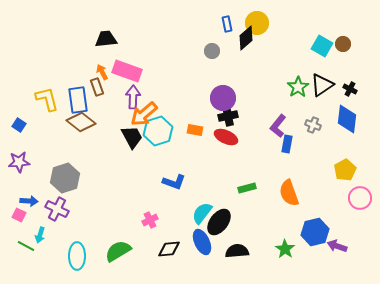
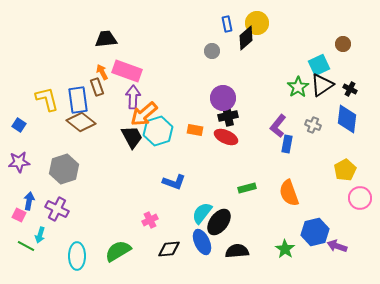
cyan square at (322, 46): moved 3 px left, 19 px down; rotated 35 degrees clockwise
gray hexagon at (65, 178): moved 1 px left, 9 px up
blue arrow at (29, 201): rotated 84 degrees counterclockwise
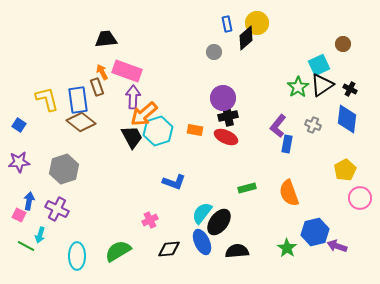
gray circle at (212, 51): moved 2 px right, 1 px down
green star at (285, 249): moved 2 px right, 1 px up
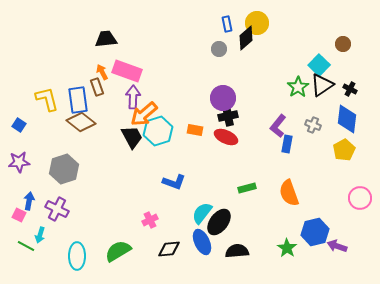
gray circle at (214, 52): moved 5 px right, 3 px up
cyan square at (319, 65): rotated 20 degrees counterclockwise
yellow pentagon at (345, 170): moved 1 px left, 20 px up
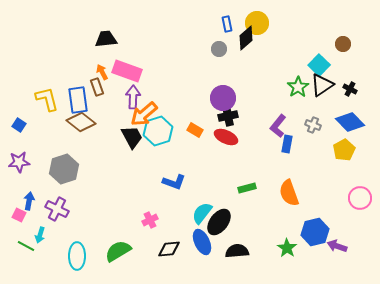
blue diamond at (347, 119): moved 3 px right, 3 px down; rotated 52 degrees counterclockwise
orange rectangle at (195, 130): rotated 21 degrees clockwise
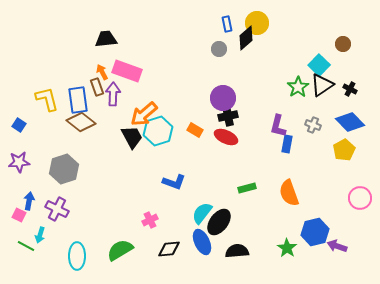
purple arrow at (133, 97): moved 20 px left, 3 px up
purple L-shape at (278, 126): rotated 25 degrees counterclockwise
green semicircle at (118, 251): moved 2 px right, 1 px up
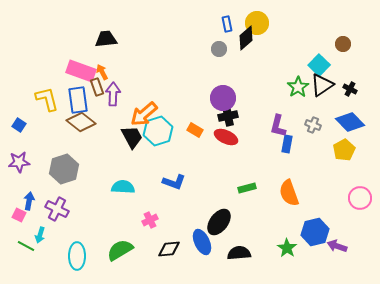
pink rectangle at (127, 71): moved 46 px left
cyan semicircle at (202, 213): moved 79 px left, 26 px up; rotated 55 degrees clockwise
black semicircle at (237, 251): moved 2 px right, 2 px down
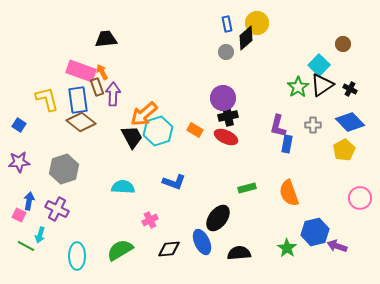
gray circle at (219, 49): moved 7 px right, 3 px down
gray cross at (313, 125): rotated 21 degrees counterclockwise
black ellipse at (219, 222): moved 1 px left, 4 px up
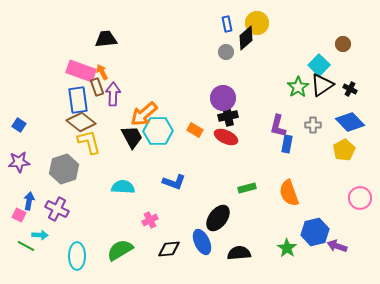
yellow L-shape at (47, 99): moved 42 px right, 43 px down
cyan hexagon at (158, 131): rotated 16 degrees clockwise
cyan arrow at (40, 235): rotated 105 degrees counterclockwise
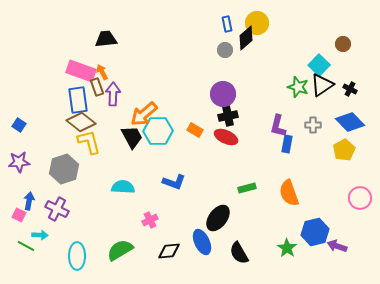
gray circle at (226, 52): moved 1 px left, 2 px up
green star at (298, 87): rotated 20 degrees counterclockwise
purple circle at (223, 98): moved 4 px up
black diamond at (169, 249): moved 2 px down
black semicircle at (239, 253): rotated 115 degrees counterclockwise
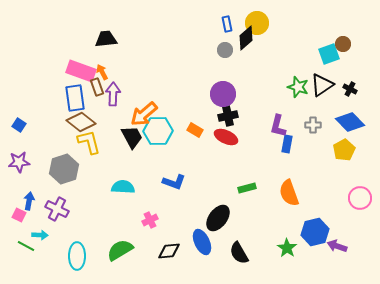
cyan square at (319, 65): moved 10 px right, 11 px up; rotated 25 degrees clockwise
blue rectangle at (78, 100): moved 3 px left, 2 px up
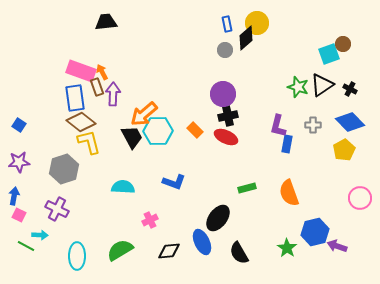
black trapezoid at (106, 39): moved 17 px up
orange rectangle at (195, 130): rotated 14 degrees clockwise
blue arrow at (29, 201): moved 15 px left, 5 px up
